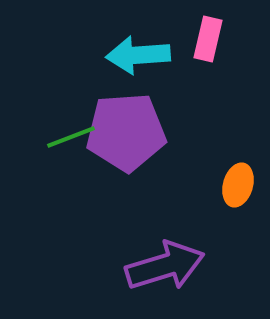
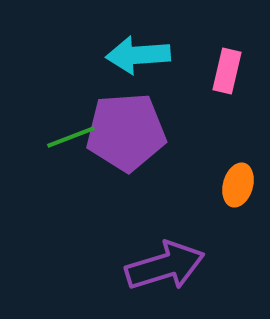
pink rectangle: moved 19 px right, 32 px down
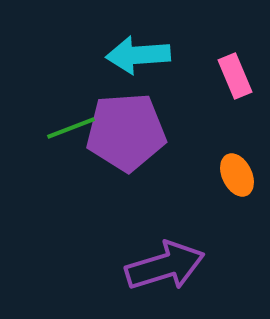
pink rectangle: moved 8 px right, 5 px down; rotated 36 degrees counterclockwise
green line: moved 9 px up
orange ellipse: moved 1 px left, 10 px up; rotated 42 degrees counterclockwise
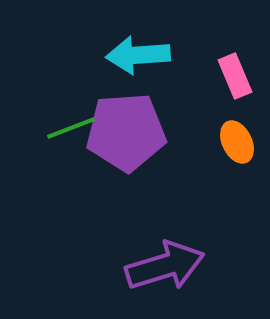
orange ellipse: moved 33 px up
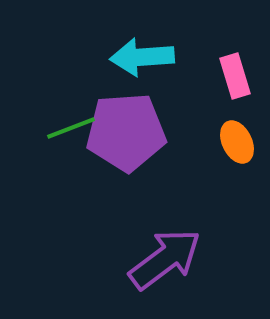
cyan arrow: moved 4 px right, 2 px down
pink rectangle: rotated 6 degrees clockwise
purple arrow: moved 7 px up; rotated 20 degrees counterclockwise
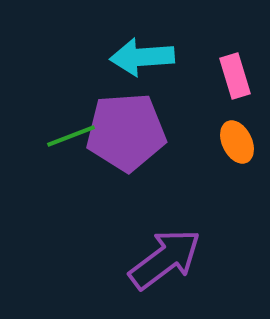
green line: moved 8 px down
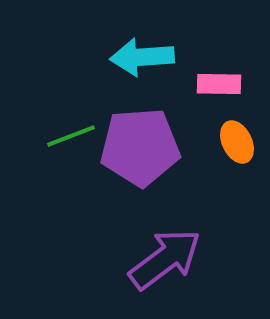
pink rectangle: moved 16 px left, 8 px down; rotated 72 degrees counterclockwise
purple pentagon: moved 14 px right, 15 px down
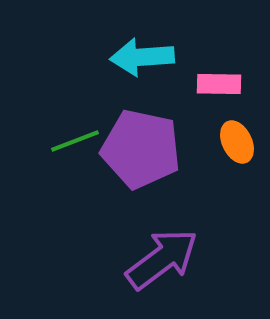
green line: moved 4 px right, 5 px down
purple pentagon: moved 1 px right, 2 px down; rotated 16 degrees clockwise
purple arrow: moved 3 px left
